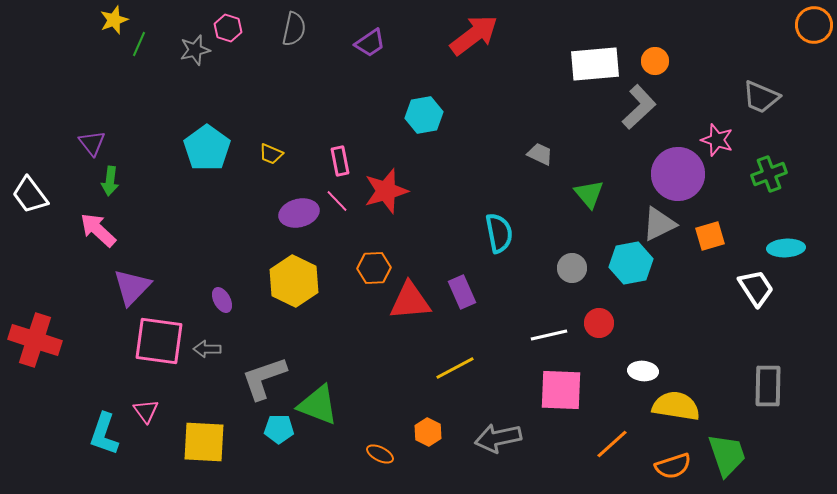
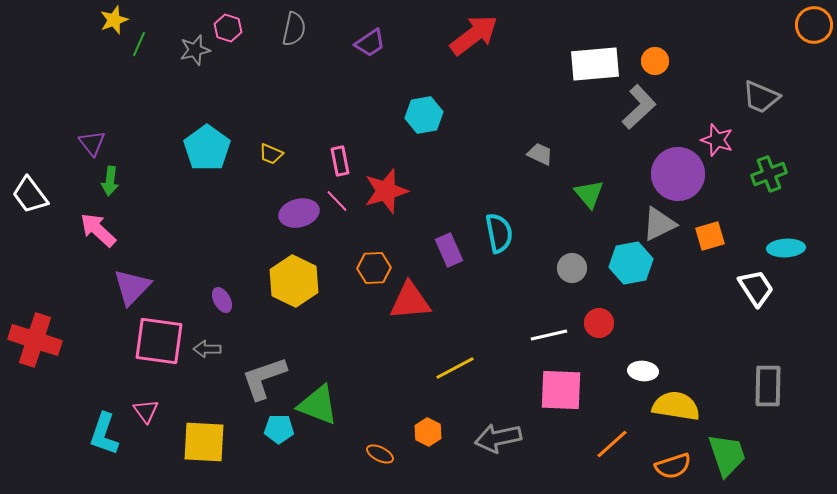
purple rectangle at (462, 292): moved 13 px left, 42 px up
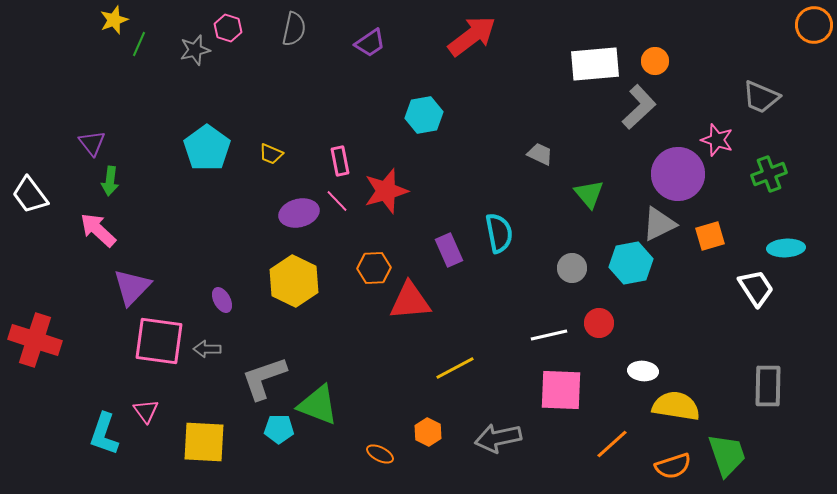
red arrow at (474, 35): moved 2 px left, 1 px down
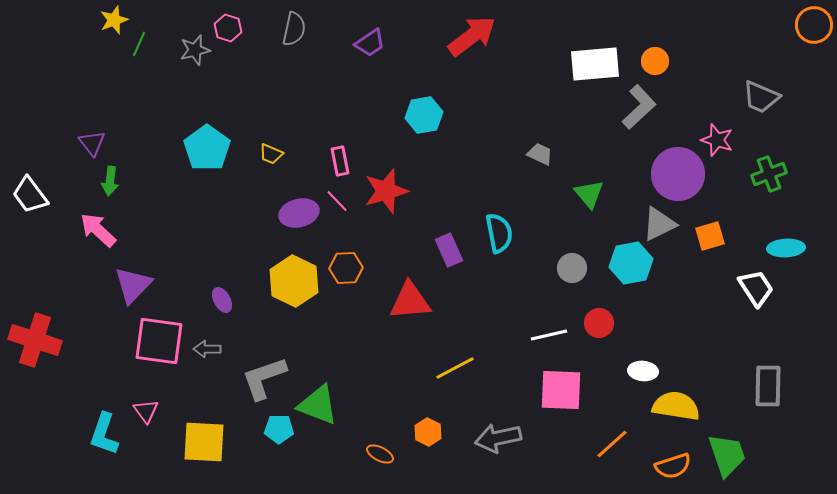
orange hexagon at (374, 268): moved 28 px left
purple triangle at (132, 287): moved 1 px right, 2 px up
